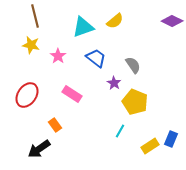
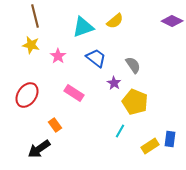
pink rectangle: moved 2 px right, 1 px up
blue rectangle: moved 1 px left; rotated 14 degrees counterclockwise
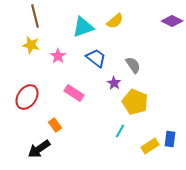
red ellipse: moved 2 px down
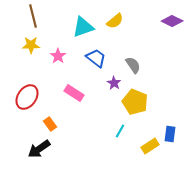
brown line: moved 2 px left
yellow star: rotated 12 degrees counterclockwise
orange rectangle: moved 5 px left, 1 px up
blue rectangle: moved 5 px up
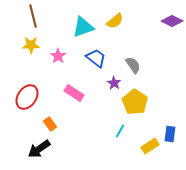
yellow pentagon: rotated 10 degrees clockwise
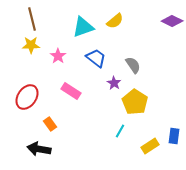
brown line: moved 1 px left, 3 px down
pink rectangle: moved 3 px left, 2 px up
blue rectangle: moved 4 px right, 2 px down
black arrow: rotated 45 degrees clockwise
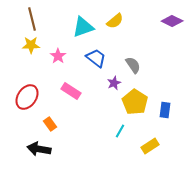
purple star: rotated 16 degrees clockwise
blue rectangle: moved 9 px left, 26 px up
